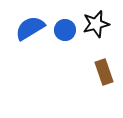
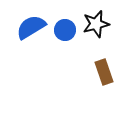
blue semicircle: moved 1 px right, 1 px up
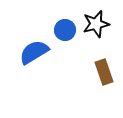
blue semicircle: moved 3 px right, 25 px down
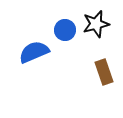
blue semicircle: rotated 8 degrees clockwise
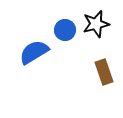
blue semicircle: rotated 8 degrees counterclockwise
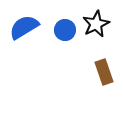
black star: rotated 12 degrees counterclockwise
blue semicircle: moved 10 px left, 25 px up
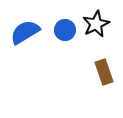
blue semicircle: moved 1 px right, 5 px down
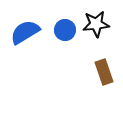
black star: rotated 20 degrees clockwise
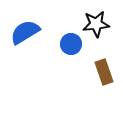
blue circle: moved 6 px right, 14 px down
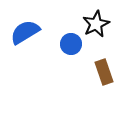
black star: rotated 20 degrees counterclockwise
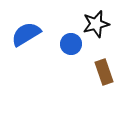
black star: rotated 12 degrees clockwise
blue semicircle: moved 1 px right, 2 px down
